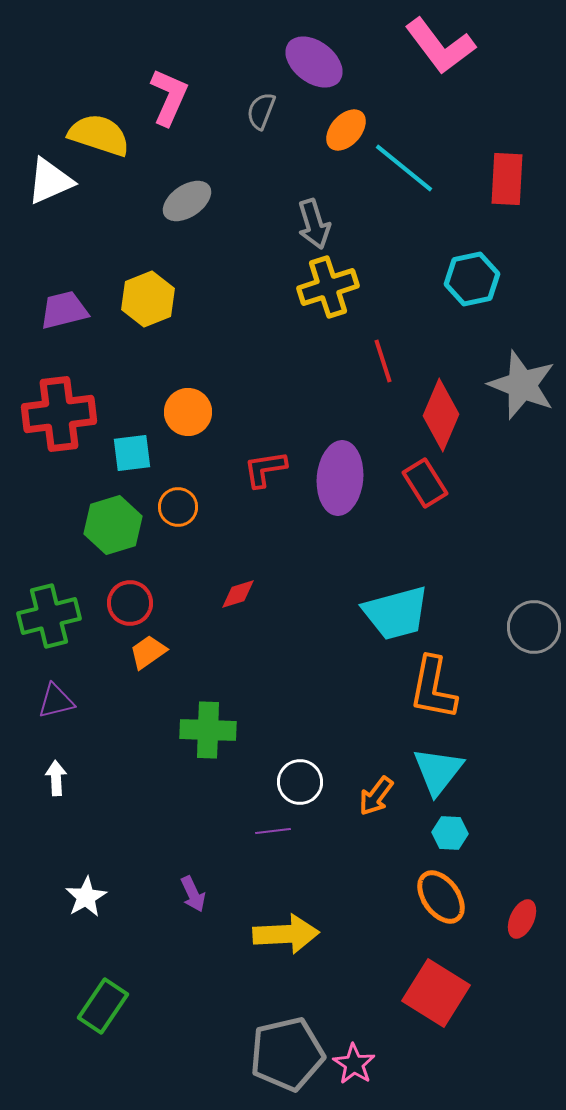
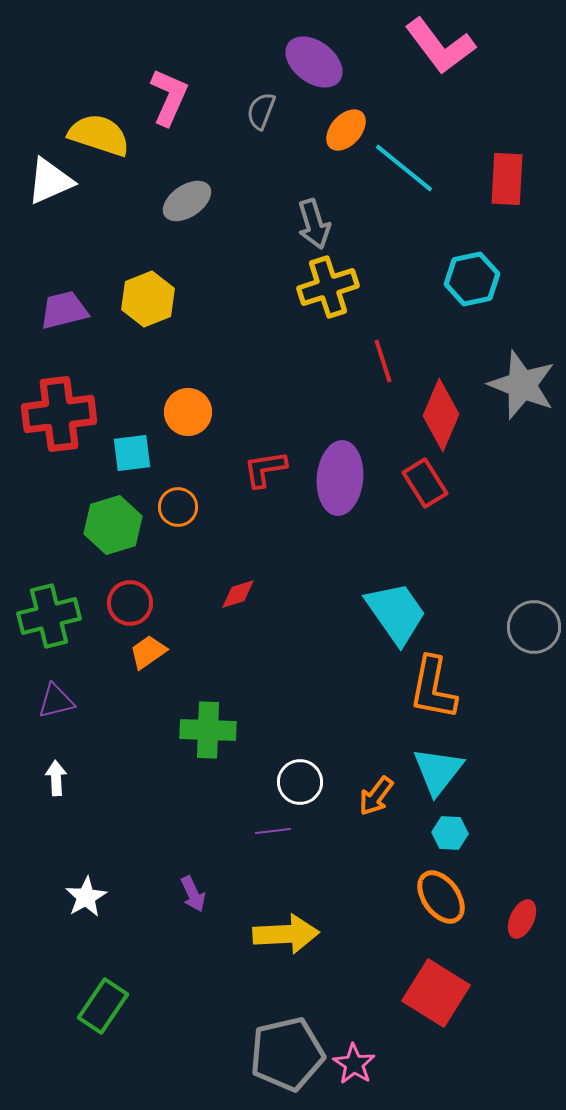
cyan trapezoid at (396, 613): rotated 110 degrees counterclockwise
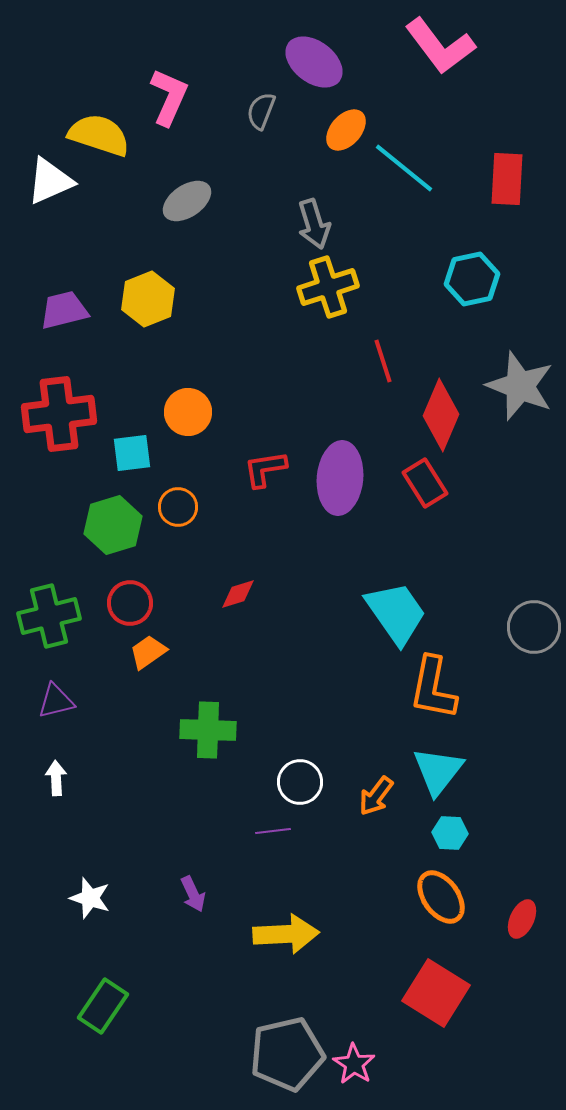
gray star at (522, 385): moved 2 px left, 1 px down
white star at (86, 897): moved 4 px right, 1 px down; rotated 24 degrees counterclockwise
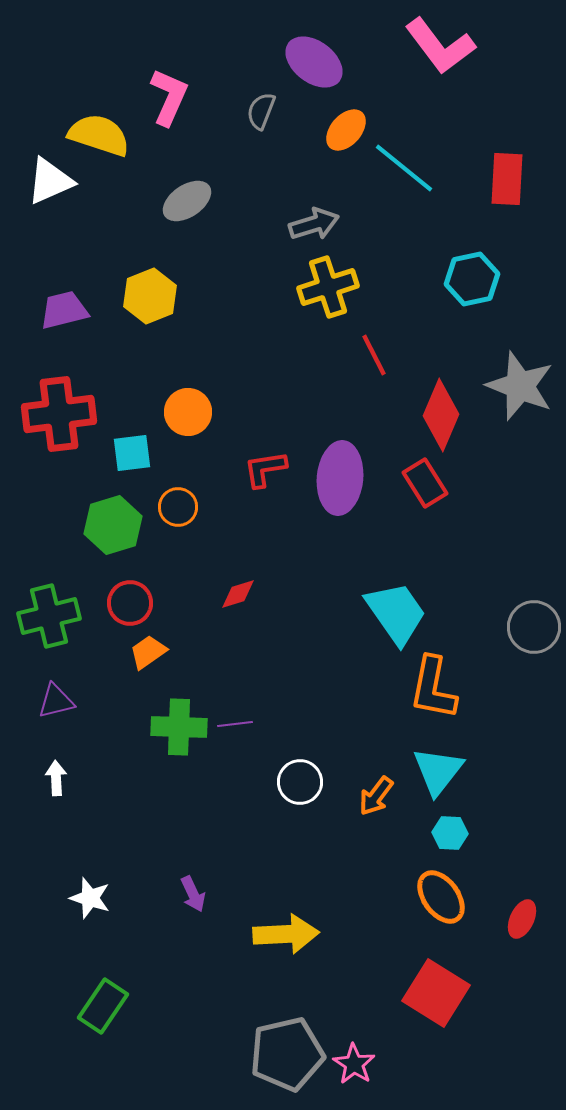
gray arrow at (314, 224): rotated 90 degrees counterclockwise
yellow hexagon at (148, 299): moved 2 px right, 3 px up
red line at (383, 361): moved 9 px left, 6 px up; rotated 9 degrees counterclockwise
green cross at (208, 730): moved 29 px left, 3 px up
purple line at (273, 831): moved 38 px left, 107 px up
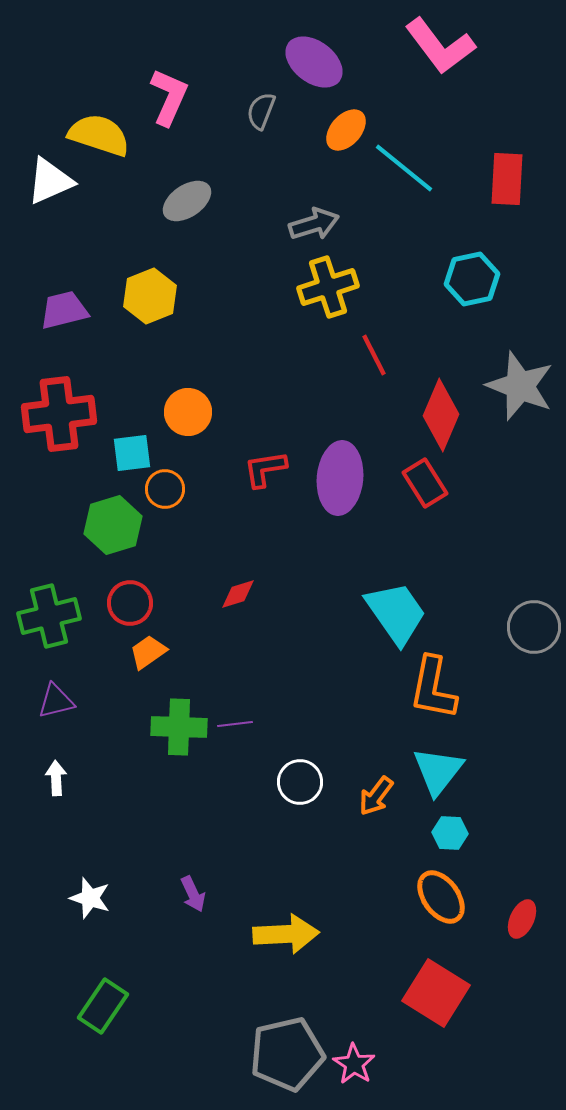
orange circle at (178, 507): moved 13 px left, 18 px up
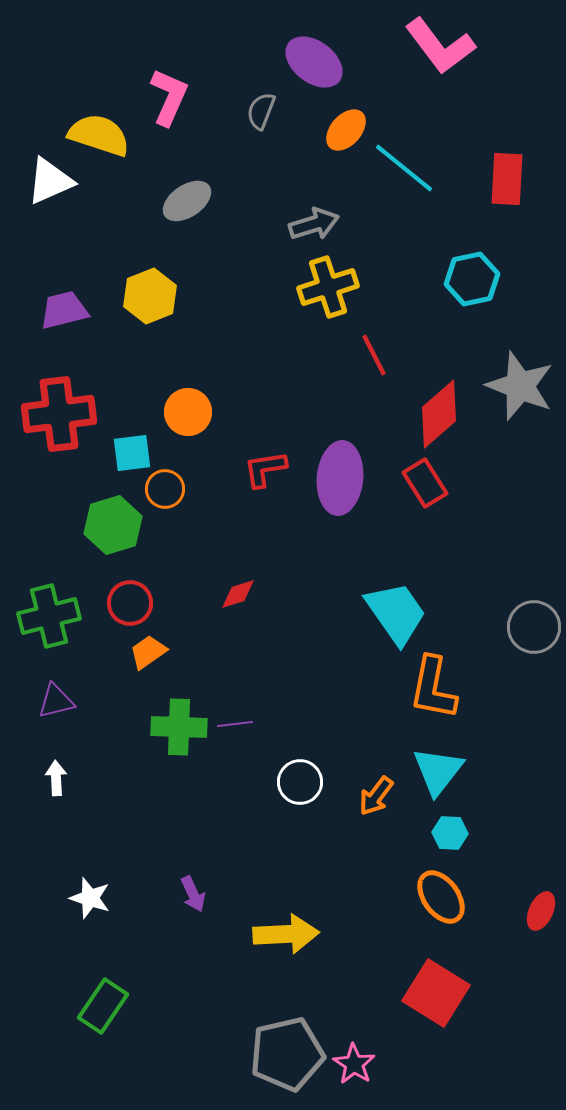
red diamond at (441, 415): moved 2 px left, 1 px up; rotated 26 degrees clockwise
red ellipse at (522, 919): moved 19 px right, 8 px up
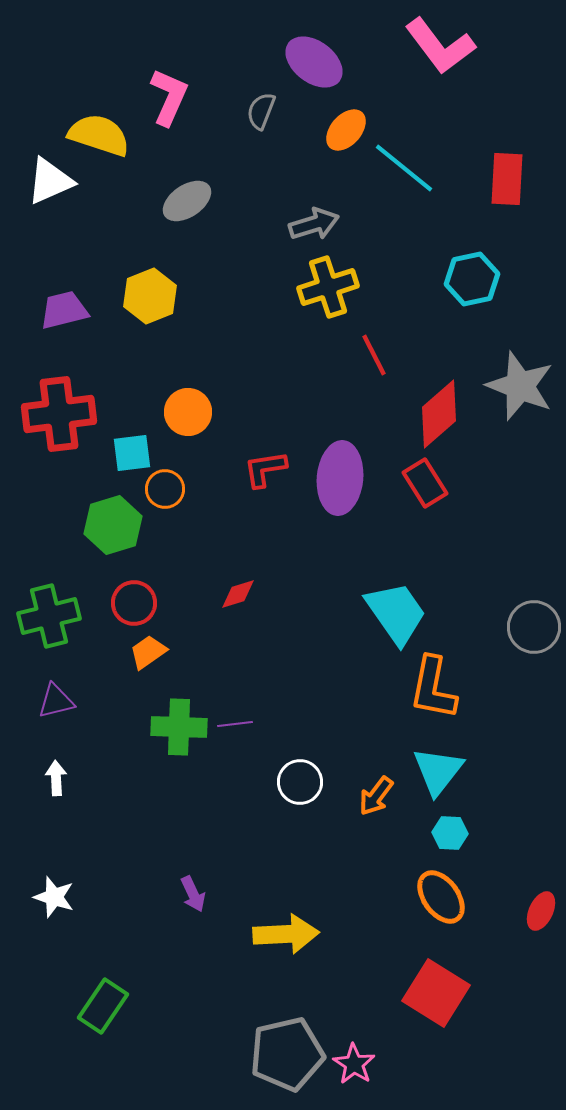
red circle at (130, 603): moved 4 px right
white star at (90, 898): moved 36 px left, 1 px up
